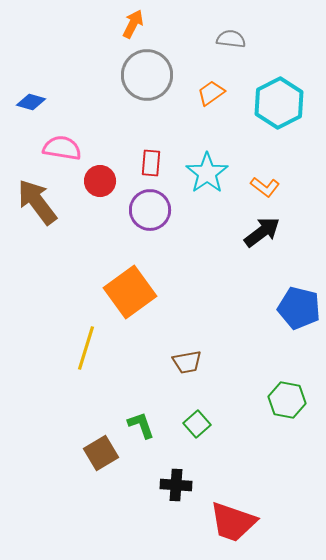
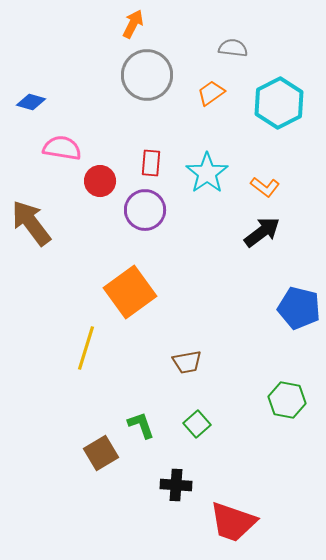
gray semicircle: moved 2 px right, 9 px down
brown arrow: moved 6 px left, 21 px down
purple circle: moved 5 px left
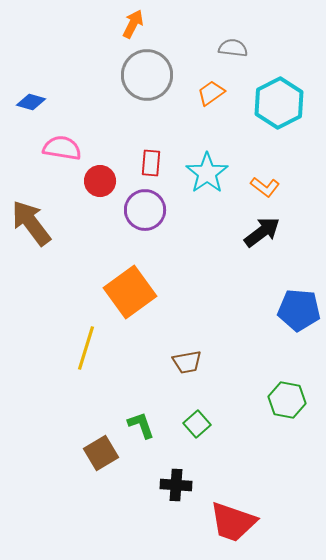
blue pentagon: moved 2 px down; rotated 9 degrees counterclockwise
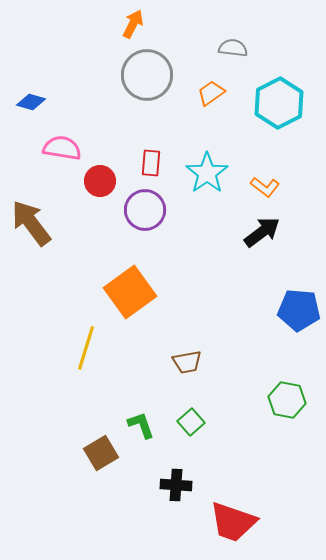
green square: moved 6 px left, 2 px up
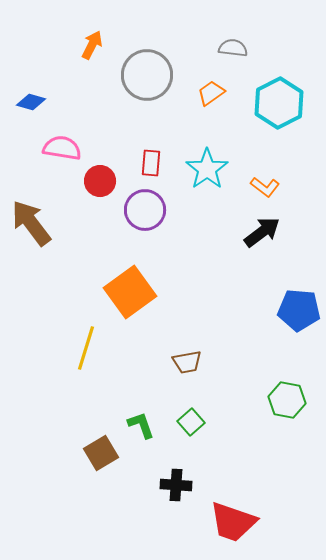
orange arrow: moved 41 px left, 21 px down
cyan star: moved 4 px up
